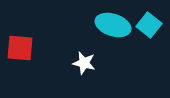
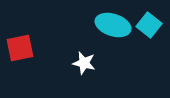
red square: rotated 16 degrees counterclockwise
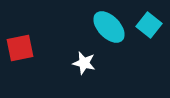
cyan ellipse: moved 4 px left, 2 px down; rotated 28 degrees clockwise
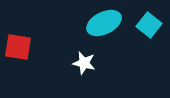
cyan ellipse: moved 5 px left, 4 px up; rotated 72 degrees counterclockwise
red square: moved 2 px left, 1 px up; rotated 20 degrees clockwise
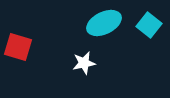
red square: rotated 8 degrees clockwise
white star: rotated 25 degrees counterclockwise
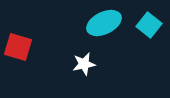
white star: moved 1 px down
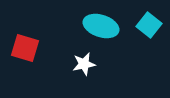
cyan ellipse: moved 3 px left, 3 px down; rotated 44 degrees clockwise
red square: moved 7 px right, 1 px down
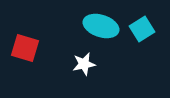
cyan square: moved 7 px left, 4 px down; rotated 20 degrees clockwise
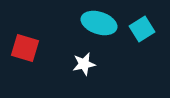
cyan ellipse: moved 2 px left, 3 px up
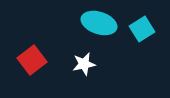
red square: moved 7 px right, 12 px down; rotated 36 degrees clockwise
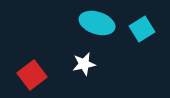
cyan ellipse: moved 2 px left
red square: moved 15 px down
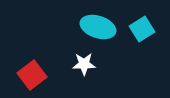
cyan ellipse: moved 1 px right, 4 px down
white star: rotated 10 degrees clockwise
